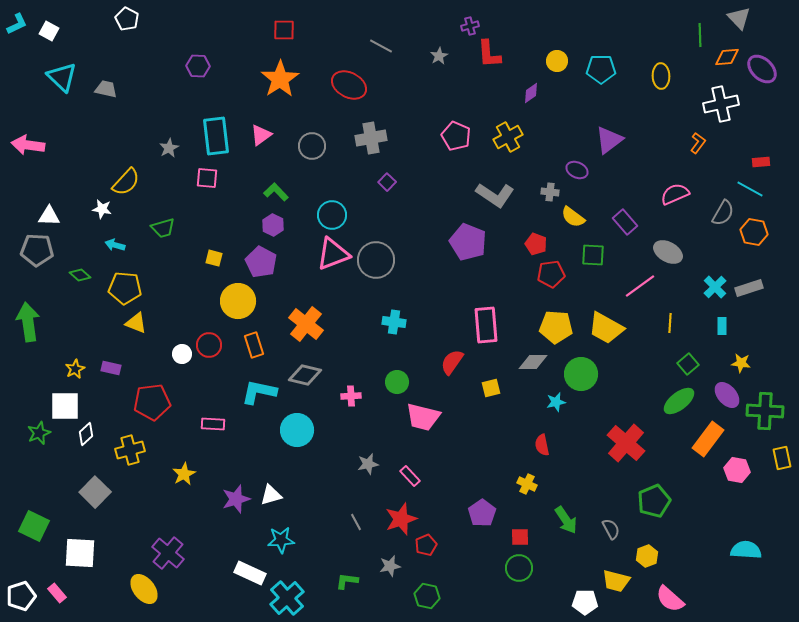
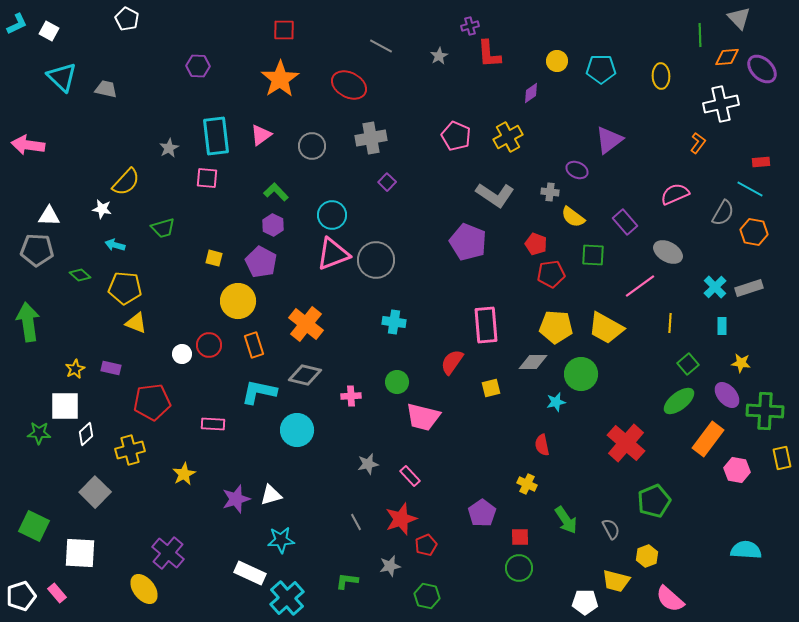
green star at (39, 433): rotated 25 degrees clockwise
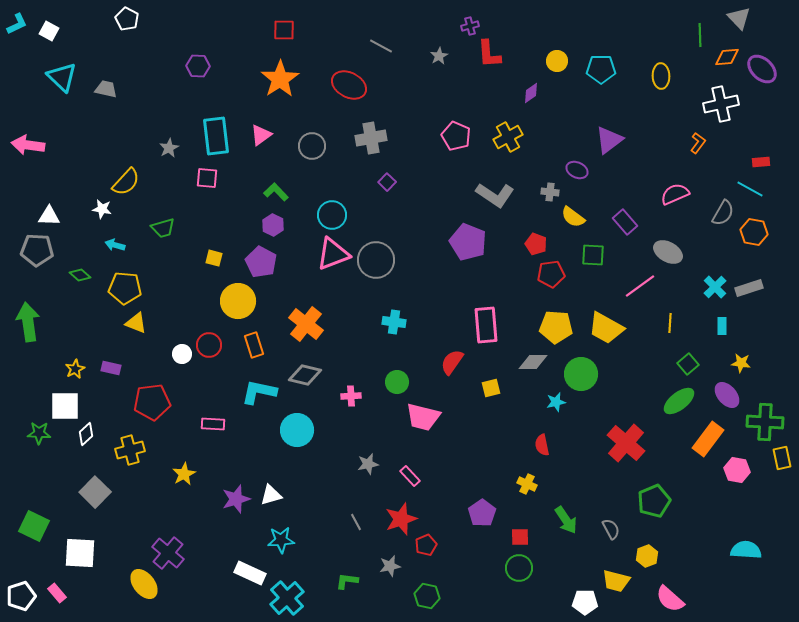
green cross at (765, 411): moved 11 px down
yellow ellipse at (144, 589): moved 5 px up
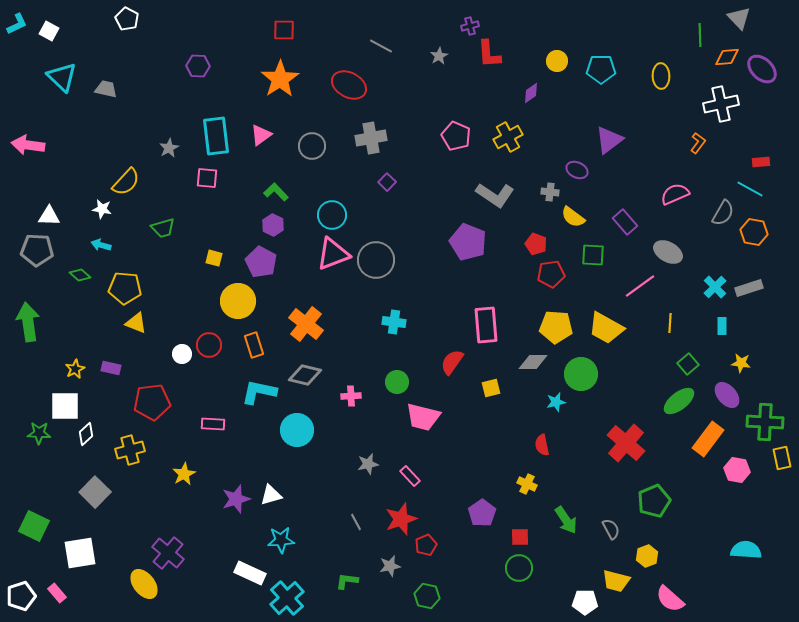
cyan arrow at (115, 245): moved 14 px left
white square at (80, 553): rotated 12 degrees counterclockwise
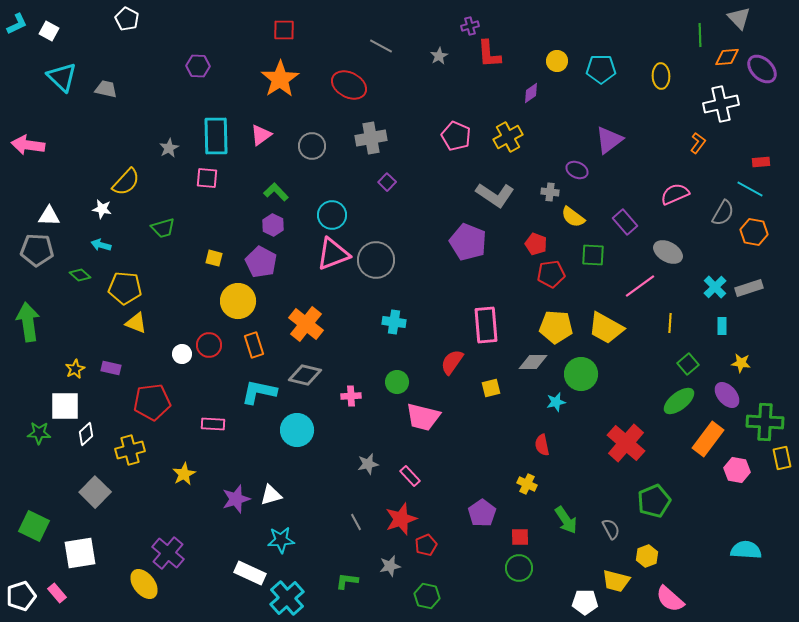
cyan rectangle at (216, 136): rotated 6 degrees clockwise
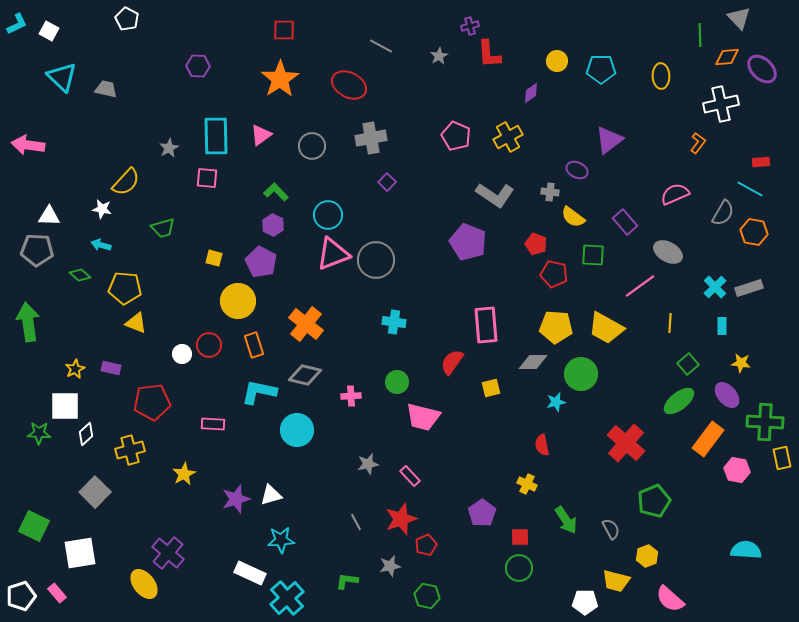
cyan circle at (332, 215): moved 4 px left
red pentagon at (551, 274): moved 3 px right; rotated 20 degrees clockwise
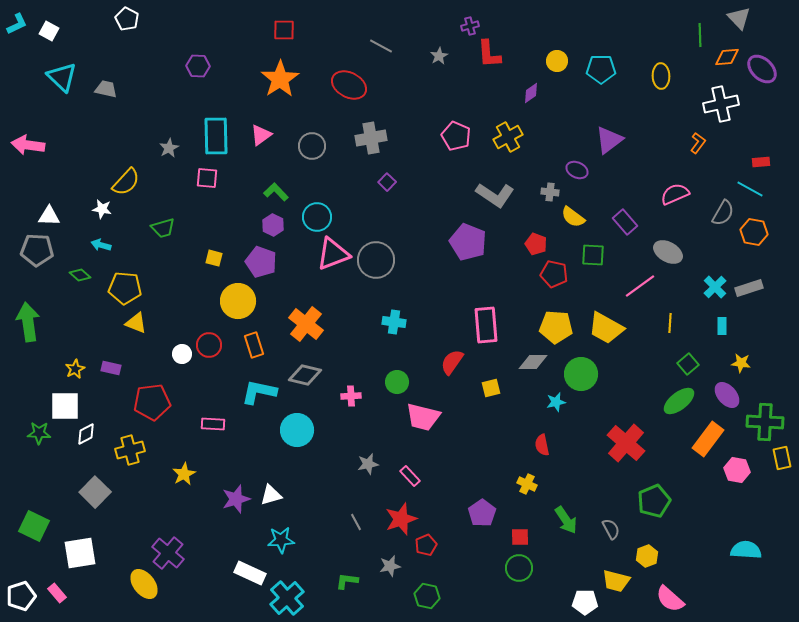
cyan circle at (328, 215): moved 11 px left, 2 px down
purple pentagon at (261, 262): rotated 8 degrees counterclockwise
white diamond at (86, 434): rotated 15 degrees clockwise
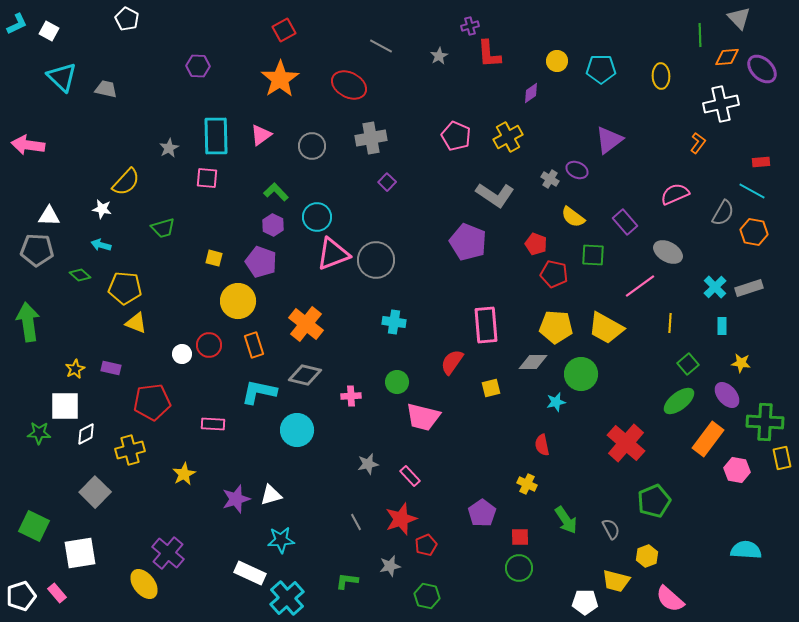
red square at (284, 30): rotated 30 degrees counterclockwise
cyan line at (750, 189): moved 2 px right, 2 px down
gray cross at (550, 192): moved 13 px up; rotated 24 degrees clockwise
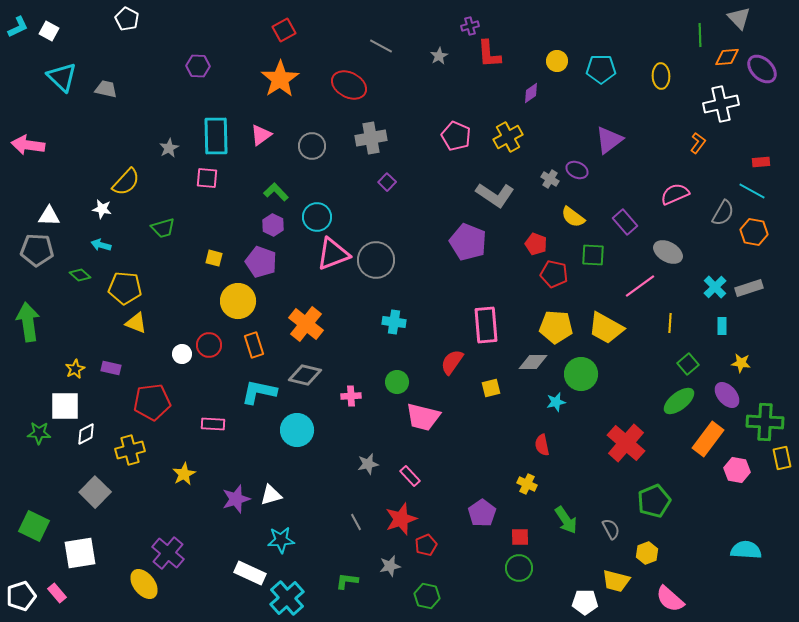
cyan L-shape at (17, 24): moved 1 px right, 3 px down
yellow hexagon at (647, 556): moved 3 px up
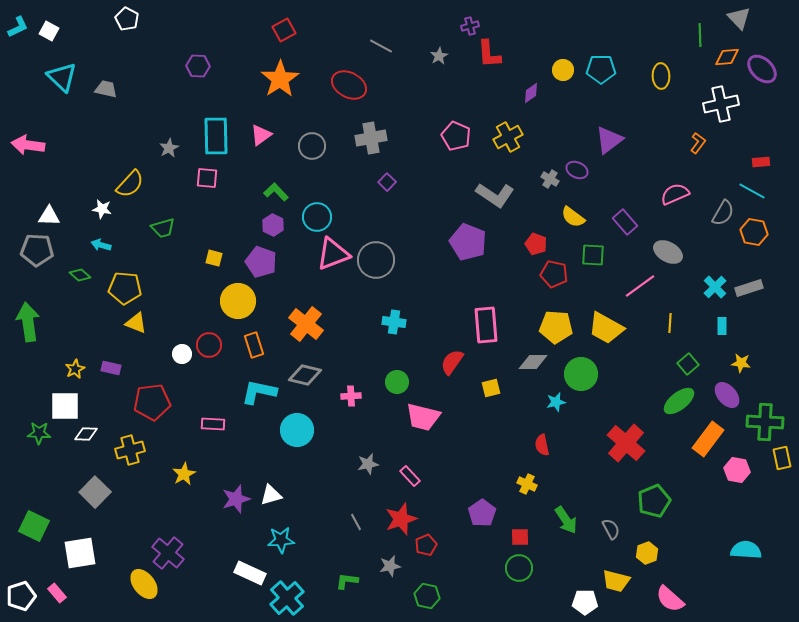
yellow circle at (557, 61): moved 6 px right, 9 px down
yellow semicircle at (126, 182): moved 4 px right, 2 px down
white diamond at (86, 434): rotated 30 degrees clockwise
